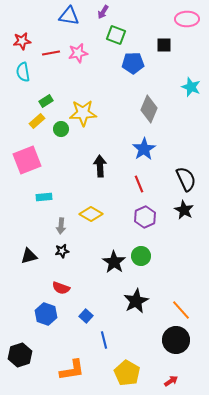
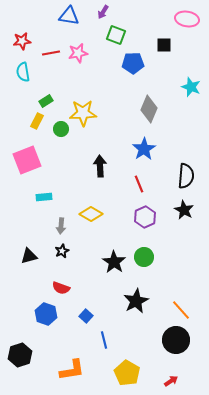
pink ellipse at (187, 19): rotated 10 degrees clockwise
yellow rectangle at (37, 121): rotated 21 degrees counterclockwise
black semicircle at (186, 179): moved 3 px up; rotated 30 degrees clockwise
black star at (62, 251): rotated 16 degrees counterclockwise
green circle at (141, 256): moved 3 px right, 1 px down
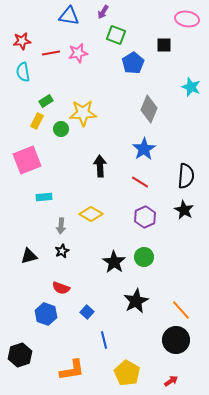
blue pentagon at (133, 63): rotated 30 degrees counterclockwise
red line at (139, 184): moved 1 px right, 2 px up; rotated 36 degrees counterclockwise
blue square at (86, 316): moved 1 px right, 4 px up
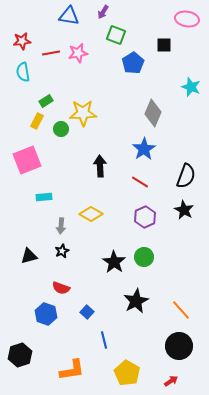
gray diamond at (149, 109): moved 4 px right, 4 px down
black semicircle at (186, 176): rotated 15 degrees clockwise
black circle at (176, 340): moved 3 px right, 6 px down
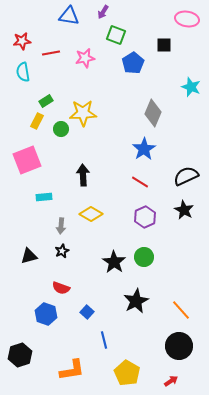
pink star at (78, 53): moved 7 px right, 5 px down
black arrow at (100, 166): moved 17 px left, 9 px down
black semicircle at (186, 176): rotated 135 degrees counterclockwise
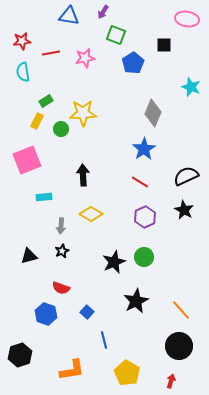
black star at (114, 262): rotated 15 degrees clockwise
red arrow at (171, 381): rotated 40 degrees counterclockwise
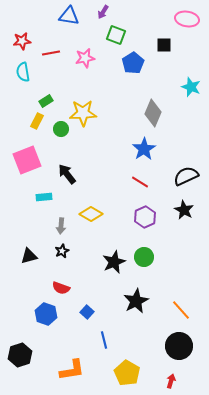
black arrow at (83, 175): moved 16 px left, 1 px up; rotated 35 degrees counterclockwise
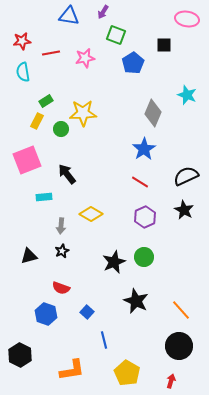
cyan star at (191, 87): moved 4 px left, 8 px down
black star at (136, 301): rotated 20 degrees counterclockwise
black hexagon at (20, 355): rotated 15 degrees counterclockwise
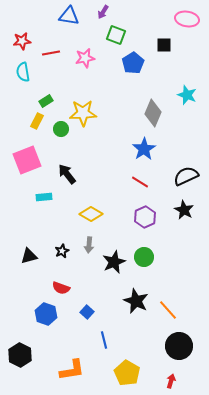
gray arrow at (61, 226): moved 28 px right, 19 px down
orange line at (181, 310): moved 13 px left
